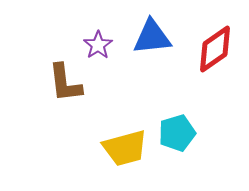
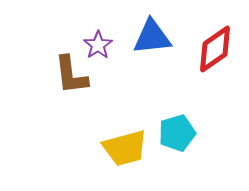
brown L-shape: moved 6 px right, 8 px up
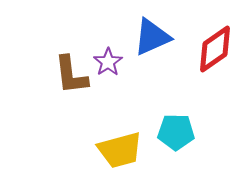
blue triangle: rotated 18 degrees counterclockwise
purple star: moved 10 px right, 17 px down
cyan pentagon: moved 1 px left, 1 px up; rotated 18 degrees clockwise
yellow trapezoid: moved 5 px left, 2 px down
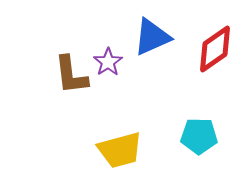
cyan pentagon: moved 23 px right, 4 px down
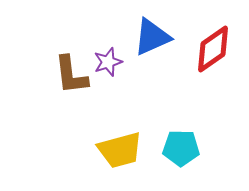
red diamond: moved 2 px left
purple star: rotated 16 degrees clockwise
cyan pentagon: moved 18 px left, 12 px down
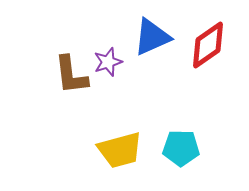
red diamond: moved 5 px left, 4 px up
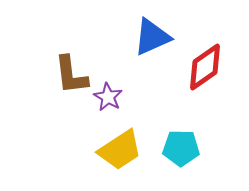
red diamond: moved 3 px left, 22 px down
purple star: moved 35 px down; rotated 24 degrees counterclockwise
yellow trapezoid: rotated 18 degrees counterclockwise
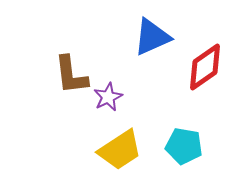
purple star: rotated 16 degrees clockwise
cyan pentagon: moved 3 px right, 2 px up; rotated 9 degrees clockwise
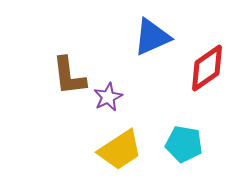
red diamond: moved 2 px right, 1 px down
brown L-shape: moved 2 px left, 1 px down
cyan pentagon: moved 2 px up
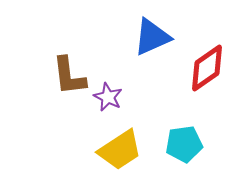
purple star: rotated 20 degrees counterclockwise
cyan pentagon: rotated 18 degrees counterclockwise
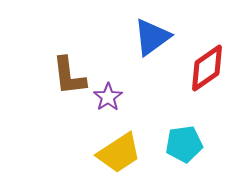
blue triangle: rotated 12 degrees counterclockwise
purple star: rotated 12 degrees clockwise
yellow trapezoid: moved 1 px left, 3 px down
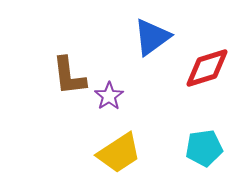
red diamond: rotated 18 degrees clockwise
purple star: moved 1 px right, 1 px up
cyan pentagon: moved 20 px right, 4 px down
